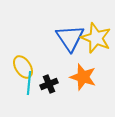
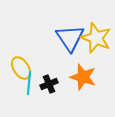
yellow ellipse: moved 2 px left, 1 px down
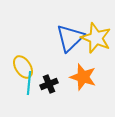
blue triangle: rotated 20 degrees clockwise
yellow ellipse: moved 2 px right, 1 px up
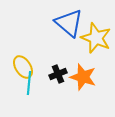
blue triangle: moved 1 px left, 15 px up; rotated 36 degrees counterclockwise
black cross: moved 9 px right, 10 px up
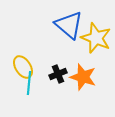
blue triangle: moved 2 px down
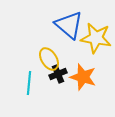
yellow star: rotated 12 degrees counterclockwise
yellow ellipse: moved 26 px right, 8 px up
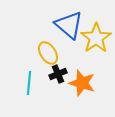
yellow star: rotated 28 degrees clockwise
yellow ellipse: moved 1 px left, 6 px up
orange star: moved 1 px left, 6 px down
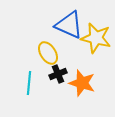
blue triangle: rotated 16 degrees counterclockwise
yellow star: rotated 24 degrees counterclockwise
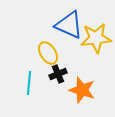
yellow star: rotated 20 degrees counterclockwise
orange star: moved 7 px down
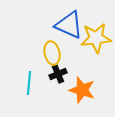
yellow ellipse: moved 4 px right; rotated 20 degrees clockwise
